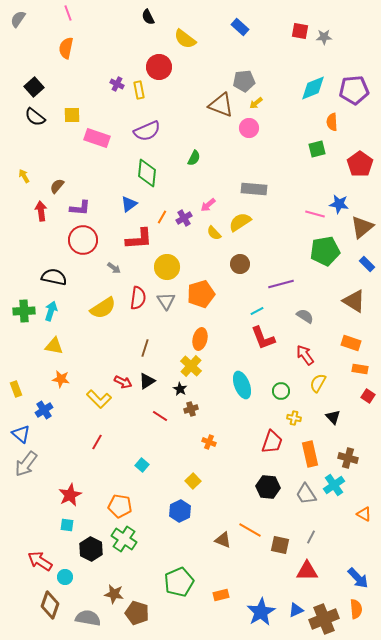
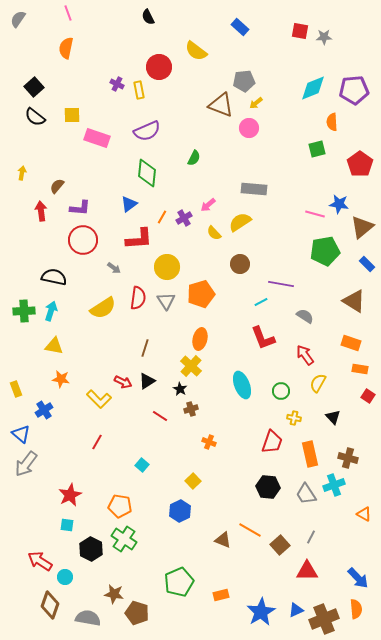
yellow semicircle at (185, 39): moved 11 px right, 12 px down
yellow arrow at (24, 176): moved 2 px left, 3 px up; rotated 40 degrees clockwise
purple line at (281, 284): rotated 25 degrees clockwise
cyan line at (257, 311): moved 4 px right, 9 px up
cyan cross at (334, 485): rotated 15 degrees clockwise
brown square at (280, 545): rotated 36 degrees clockwise
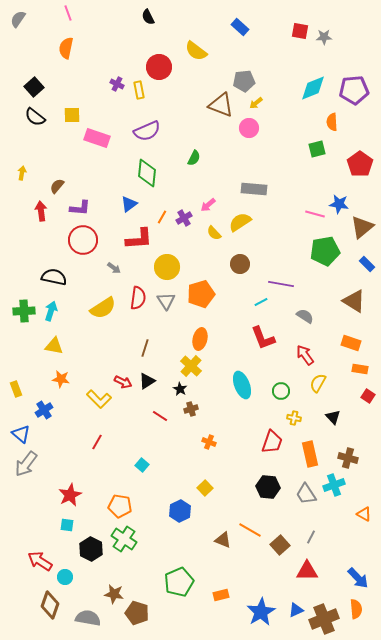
yellow square at (193, 481): moved 12 px right, 7 px down
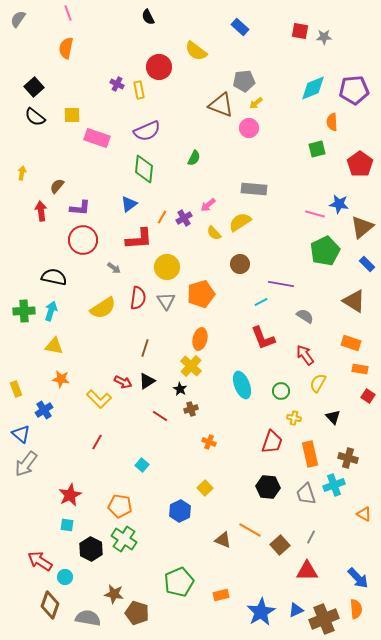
green diamond at (147, 173): moved 3 px left, 4 px up
green pentagon at (325, 251): rotated 16 degrees counterclockwise
gray trapezoid at (306, 494): rotated 15 degrees clockwise
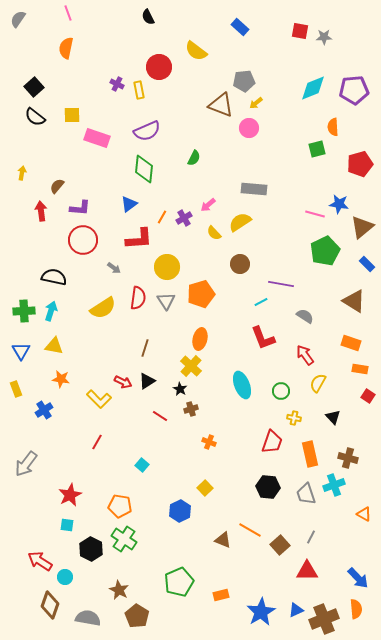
orange semicircle at (332, 122): moved 1 px right, 5 px down
red pentagon at (360, 164): rotated 20 degrees clockwise
blue triangle at (21, 434): moved 83 px up; rotated 18 degrees clockwise
brown star at (114, 594): moved 5 px right, 4 px up; rotated 18 degrees clockwise
brown pentagon at (137, 613): moved 3 px down; rotated 15 degrees clockwise
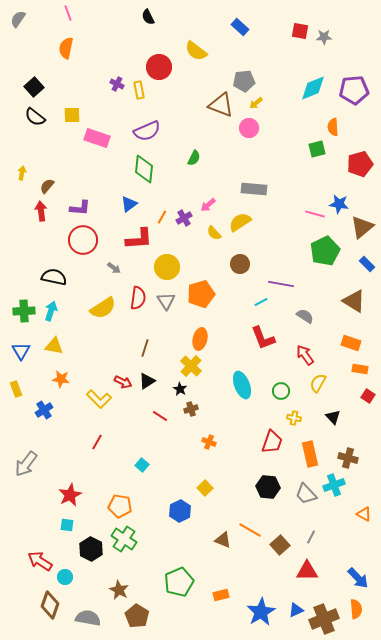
brown semicircle at (57, 186): moved 10 px left
gray trapezoid at (306, 494): rotated 25 degrees counterclockwise
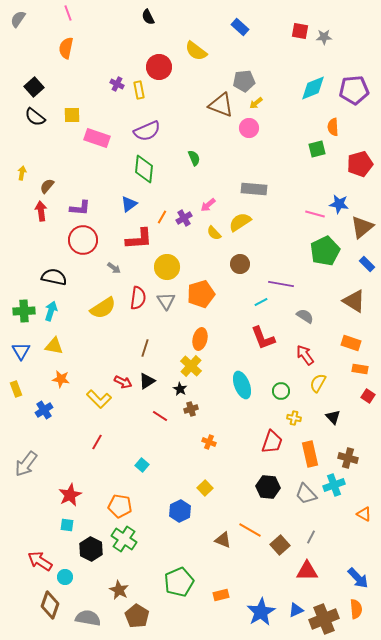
green semicircle at (194, 158): rotated 49 degrees counterclockwise
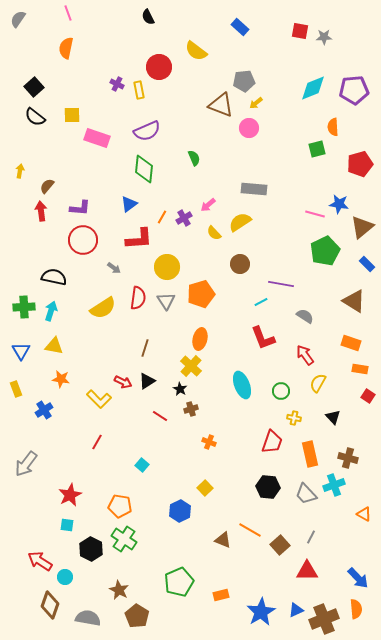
yellow arrow at (22, 173): moved 2 px left, 2 px up
green cross at (24, 311): moved 4 px up
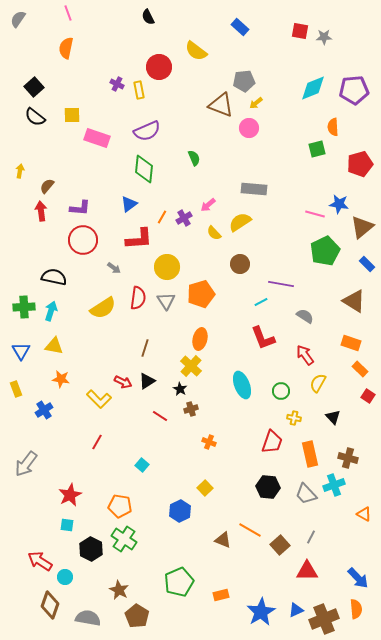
orange rectangle at (360, 369): rotated 35 degrees clockwise
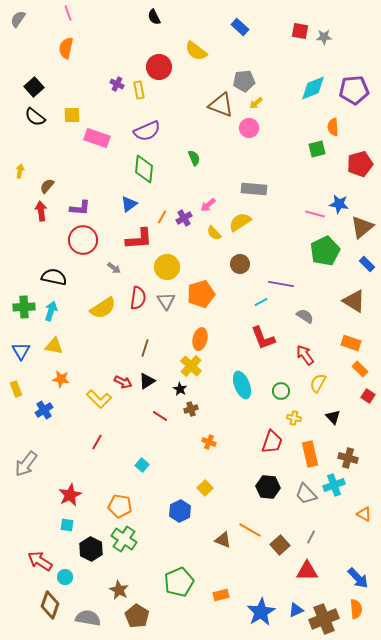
black semicircle at (148, 17): moved 6 px right
